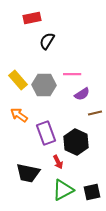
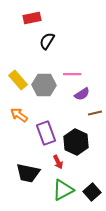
black square: rotated 30 degrees counterclockwise
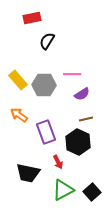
brown line: moved 9 px left, 6 px down
purple rectangle: moved 1 px up
black hexagon: moved 2 px right
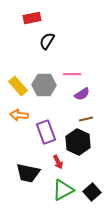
yellow rectangle: moved 6 px down
orange arrow: rotated 30 degrees counterclockwise
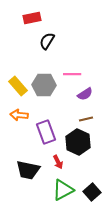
purple semicircle: moved 3 px right
black trapezoid: moved 3 px up
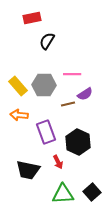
brown line: moved 18 px left, 15 px up
green triangle: moved 4 px down; rotated 25 degrees clockwise
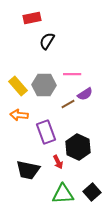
brown line: rotated 16 degrees counterclockwise
black hexagon: moved 5 px down
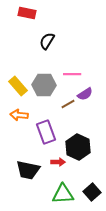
red rectangle: moved 5 px left, 5 px up; rotated 24 degrees clockwise
red arrow: rotated 64 degrees counterclockwise
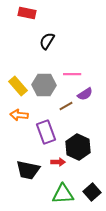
brown line: moved 2 px left, 2 px down
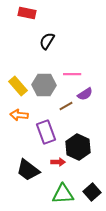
black trapezoid: rotated 25 degrees clockwise
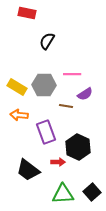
yellow rectangle: moved 1 px left, 1 px down; rotated 18 degrees counterclockwise
brown line: rotated 40 degrees clockwise
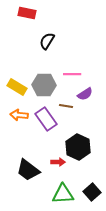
purple rectangle: moved 13 px up; rotated 15 degrees counterclockwise
